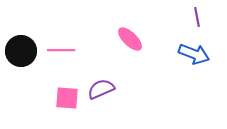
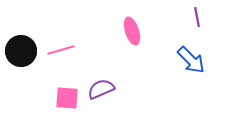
pink ellipse: moved 2 px right, 8 px up; rotated 28 degrees clockwise
pink line: rotated 16 degrees counterclockwise
blue arrow: moved 3 px left, 6 px down; rotated 24 degrees clockwise
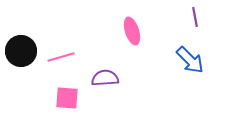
purple line: moved 2 px left
pink line: moved 7 px down
blue arrow: moved 1 px left
purple semicircle: moved 4 px right, 11 px up; rotated 20 degrees clockwise
